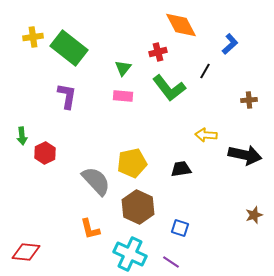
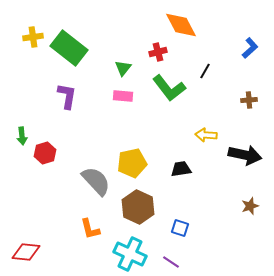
blue L-shape: moved 20 px right, 4 px down
red hexagon: rotated 10 degrees clockwise
brown star: moved 4 px left, 9 px up
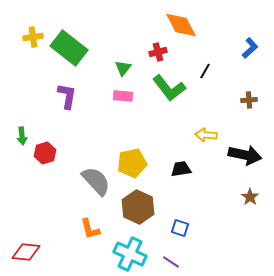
brown star: moved 9 px up; rotated 18 degrees counterclockwise
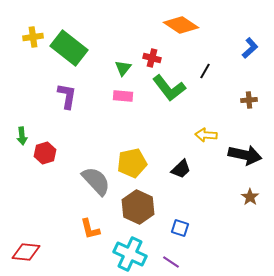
orange diamond: rotated 28 degrees counterclockwise
red cross: moved 6 px left, 6 px down; rotated 30 degrees clockwise
black trapezoid: rotated 145 degrees clockwise
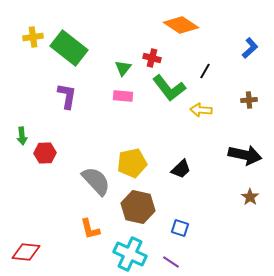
yellow arrow: moved 5 px left, 25 px up
red hexagon: rotated 15 degrees clockwise
brown hexagon: rotated 12 degrees counterclockwise
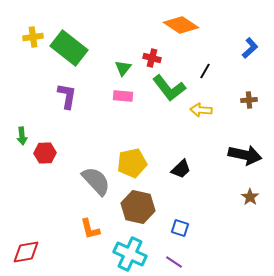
red diamond: rotated 16 degrees counterclockwise
purple line: moved 3 px right
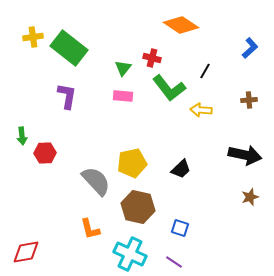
brown star: rotated 18 degrees clockwise
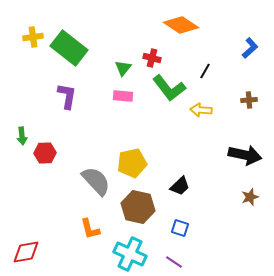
black trapezoid: moved 1 px left, 17 px down
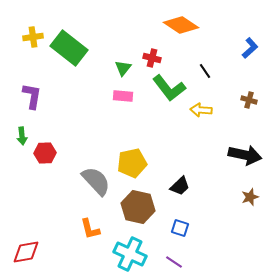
black line: rotated 63 degrees counterclockwise
purple L-shape: moved 35 px left
brown cross: rotated 21 degrees clockwise
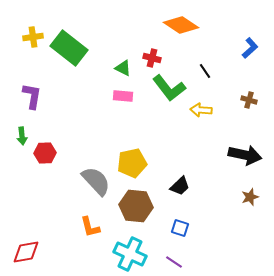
green triangle: rotated 42 degrees counterclockwise
brown hexagon: moved 2 px left, 1 px up; rotated 8 degrees counterclockwise
orange L-shape: moved 2 px up
